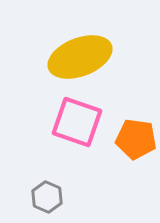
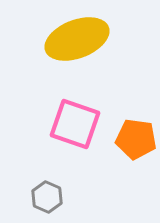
yellow ellipse: moved 3 px left, 18 px up
pink square: moved 2 px left, 2 px down
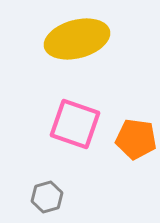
yellow ellipse: rotated 6 degrees clockwise
gray hexagon: rotated 20 degrees clockwise
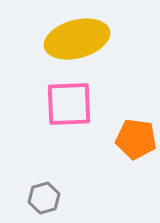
pink square: moved 6 px left, 20 px up; rotated 21 degrees counterclockwise
gray hexagon: moved 3 px left, 1 px down
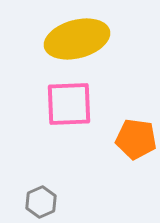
gray hexagon: moved 3 px left, 4 px down; rotated 8 degrees counterclockwise
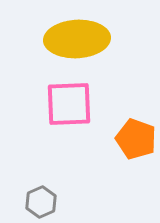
yellow ellipse: rotated 12 degrees clockwise
orange pentagon: rotated 12 degrees clockwise
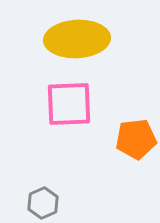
orange pentagon: rotated 27 degrees counterclockwise
gray hexagon: moved 2 px right, 1 px down
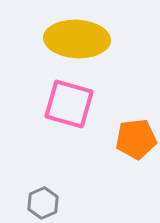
yellow ellipse: rotated 6 degrees clockwise
pink square: rotated 18 degrees clockwise
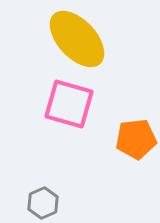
yellow ellipse: rotated 44 degrees clockwise
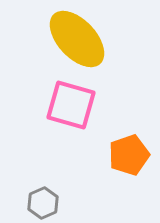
pink square: moved 2 px right, 1 px down
orange pentagon: moved 7 px left, 16 px down; rotated 12 degrees counterclockwise
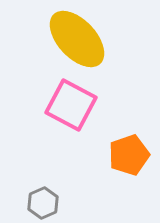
pink square: rotated 12 degrees clockwise
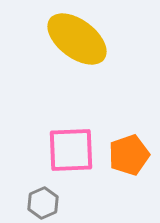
yellow ellipse: rotated 10 degrees counterclockwise
pink square: moved 45 px down; rotated 30 degrees counterclockwise
